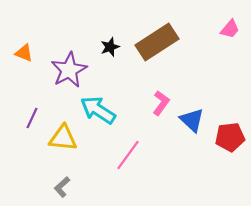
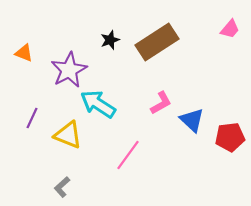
black star: moved 7 px up
pink L-shape: rotated 25 degrees clockwise
cyan arrow: moved 6 px up
yellow triangle: moved 5 px right, 3 px up; rotated 16 degrees clockwise
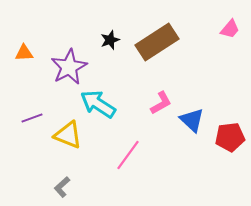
orange triangle: rotated 24 degrees counterclockwise
purple star: moved 3 px up
purple line: rotated 45 degrees clockwise
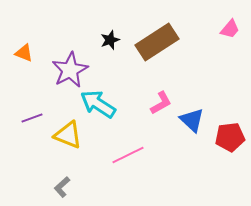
orange triangle: rotated 24 degrees clockwise
purple star: moved 1 px right, 3 px down
pink line: rotated 28 degrees clockwise
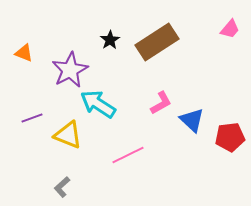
black star: rotated 12 degrees counterclockwise
